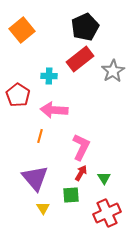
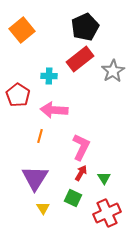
purple triangle: rotated 12 degrees clockwise
green square: moved 2 px right, 3 px down; rotated 30 degrees clockwise
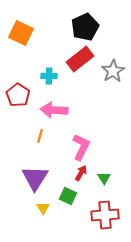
orange square: moved 1 px left, 3 px down; rotated 25 degrees counterclockwise
green square: moved 5 px left, 2 px up
red cross: moved 2 px left, 2 px down; rotated 20 degrees clockwise
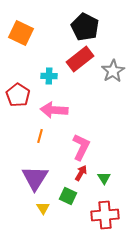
black pentagon: rotated 20 degrees counterclockwise
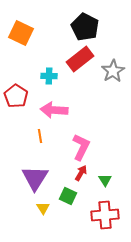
red pentagon: moved 2 px left, 1 px down
orange line: rotated 24 degrees counterclockwise
green triangle: moved 1 px right, 2 px down
